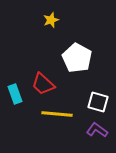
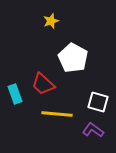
yellow star: moved 1 px down
white pentagon: moved 4 px left
purple L-shape: moved 4 px left
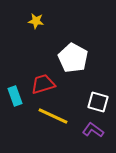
yellow star: moved 15 px left; rotated 28 degrees clockwise
red trapezoid: rotated 120 degrees clockwise
cyan rectangle: moved 2 px down
yellow line: moved 4 px left, 2 px down; rotated 20 degrees clockwise
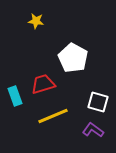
yellow line: rotated 48 degrees counterclockwise
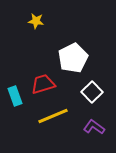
white pentagon: rotated 16 degrees clockwise
white square: moved 6 px left, 10 px up; rotated 30 degrees clockwise
purple L-shape: moved 1 px right, 3 px up
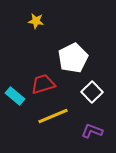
cyan rectangle: rotated 30 degrees counterclockwise
purple L-shape: moved 2 px left, 4 px down; rotated 15 degrees counterclockwise
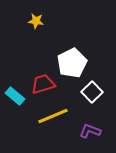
white pentagon: moved 1 px left, 5 px down
purple L-shape: moved 2 px left
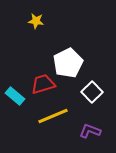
white pentagon: moved 4 px left
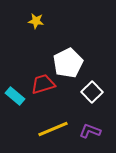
yellow line: moved 13 px down
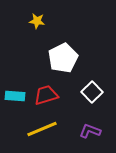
yellow star: moved 1 px right
white pentagon: moved 5 px left, 5 px up
red trapezoid: moved 3 px right, 11 px down
cyan rectangle: rotated 36 degrees counterclockwise
yellow line: moved 11 px left
